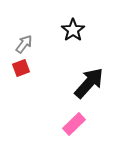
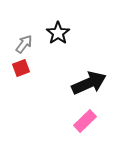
black star: moved 15 px left, 3 px down
black arrow: rotated 24 degrees clockwise
pink rectangle: moved 11 px right, 3 px up
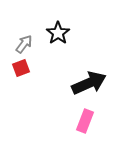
pink rectangle: rotated 25 degrees counterclockwise
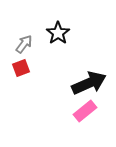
pink rectangle: moved 10 px up; rotated 30 degrees clockwise
